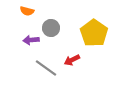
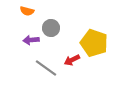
yellow pentagon: moved 10 px down; rotated 16 degrees counterclockwise
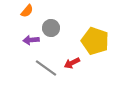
orange semicircle: rotated 64 degrees counterclockwise
yellow pentagon: moved 1 px right, 2 px up
red arrow: moved 3 px down
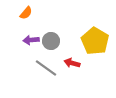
orange semicircle: moved 1 px left, 2 px down
gray circle: moved 13 px down
yellow pentagon: rotated 12 degrees clockwise
red arrow: rotated 42 degrees clockwise
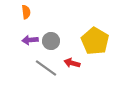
orange semicircle: moved 1 px up; rotated 48 degrees counterclockwise
purple arrow: moved 1 px left
